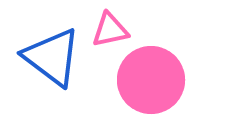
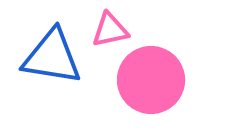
blue triangle: rotated 28 degrees counterclockwise
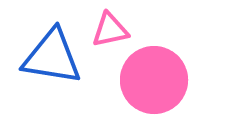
pink circle: moved 3 px right
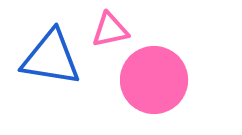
blue triangle: moved 1 px left, 1 px down
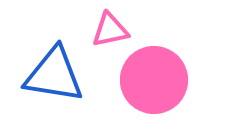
blue triangle: moved 3 px right, 17 px down
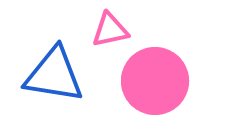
pink circle: moved 1 px right, 1 px down
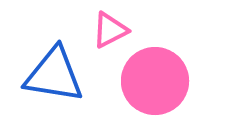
pink triangle: rotated 15 degrees counterclockwise
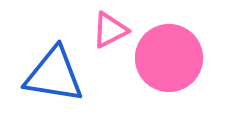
pink circle: moved 14 px right, 23 px up
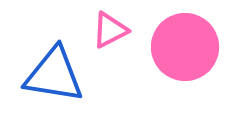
pink circle: moved 16 px right, 11 px up
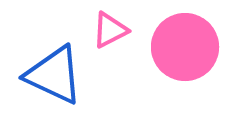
blue triangle: rotated 16 degrees clockwise
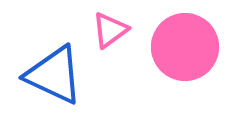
pink triangle: rotated 9 degrees counterclockwise
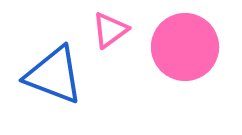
blue triangle: rotated 4 degrees counterclockwise
